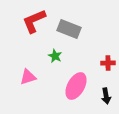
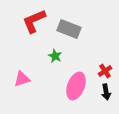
red cross: moved 3 px left, 8 px down; rotated 32 degrees counterclockwise
pink triangle: moved 6 px left, 2 px down
pink ellipse: rotated 8 degrees counterclockwise
black arrow: moved 4 px up
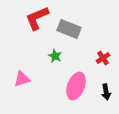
red L-shape: moved 3 px right, 3 px up
red cross: moved 2 px left, 13 px up
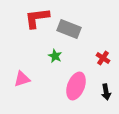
red L-shape: rotated 16 degrees clockwise
red cross: rotated 24 degrees counterclockwise
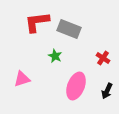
red L-shape: moved 4 px down
black arrow: moved 1 px right, 1 px up; rotated 35 degrees clockwise
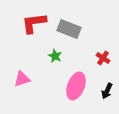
red L-shape: moved 3 px left, 1 px down
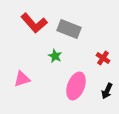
red L-shape: rotated 124 degrees counterclockwise
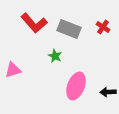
red cross: moved 31 px up
pink triangle: moved 9 px left, 9 px up
black arrow: moved 1 px right, 1 px down; rotated 63 degrees clockwise
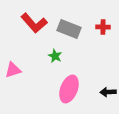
red cross: rotated 32 degrees counterclockwise
pink ellipse: moved 7 px left, 3 px down
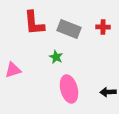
red L-shape: rotated 36 degrees clockwise
green star: moved 1 px right, 1 px down
pink ellipse: rotated 36 degrees counterclockwise
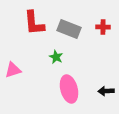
black arrow: moved 2 px left, 1 px up
